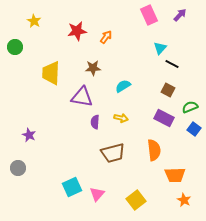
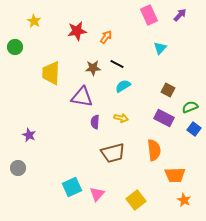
black line: moved 55 px left
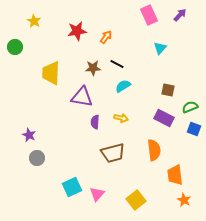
brown square: rotated 16 degrees counterclockwise
blue square: rotated 16 degrees counterclockwise
gray circle: moved 19 px right, 10 px up
orange trapezoid: rotated 85 degrees clockwise
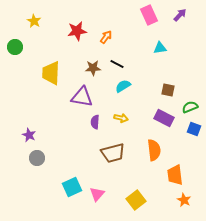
cyan triangle: rotated 40 degrees clockwise
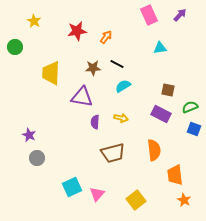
purple rectangle: moved 3 px left, 4 px up
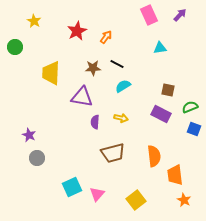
red star: rotated 18 degrees counterclockwise
orange semicircle: moved 6 px down
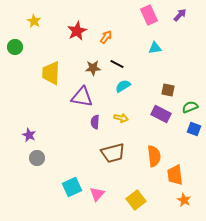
cyan triangle: moved 5 px left
